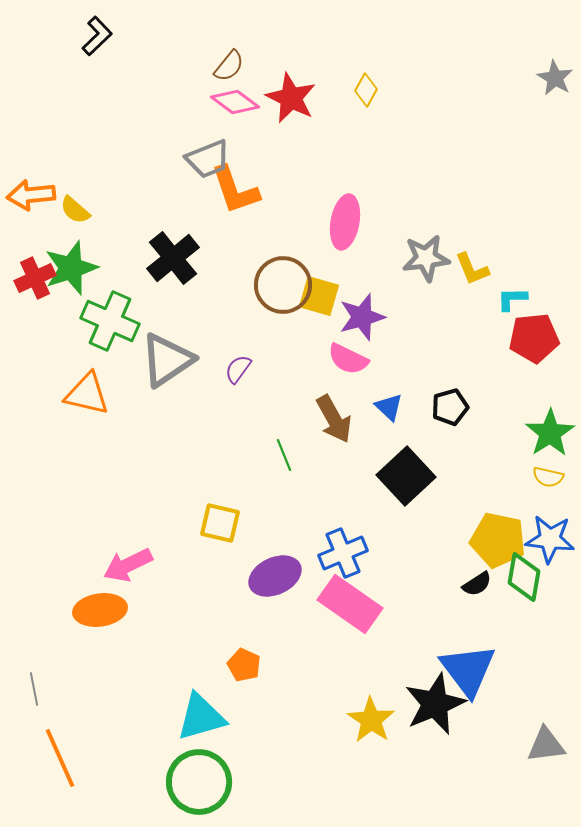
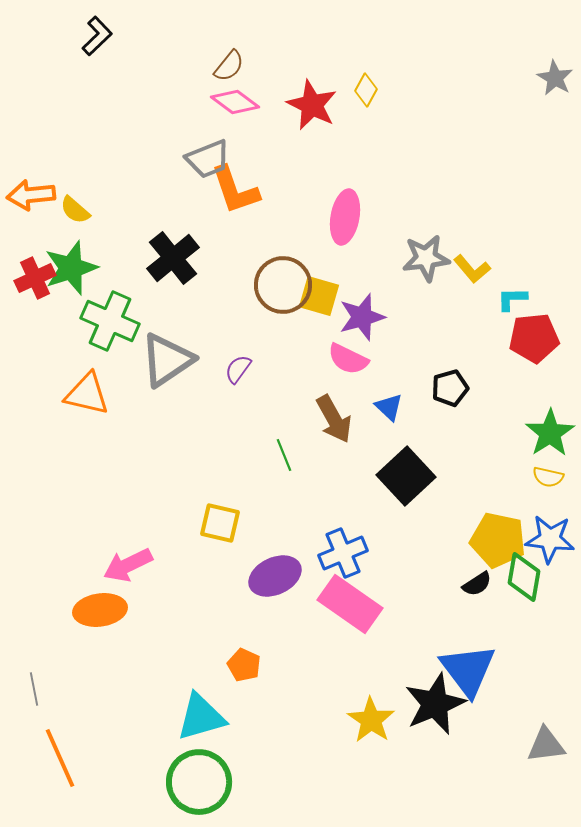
red star at (291, 98): moved 21 px right, 7 px down
pink ellipse at (345, 222): moved 5 px up
yellow L-shape at (472, 269): rotated 18 degrees counterclockwise
black pentagon at (450, 407): moved 19 px up
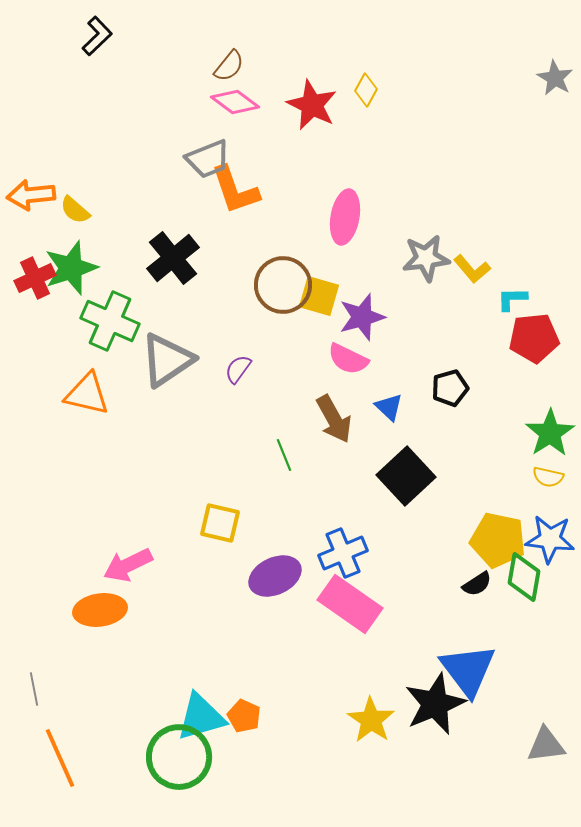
orange pentagon at (244, 665): moved 51 px down
green circle at (199, 782): moved 20 px left, 25 px up
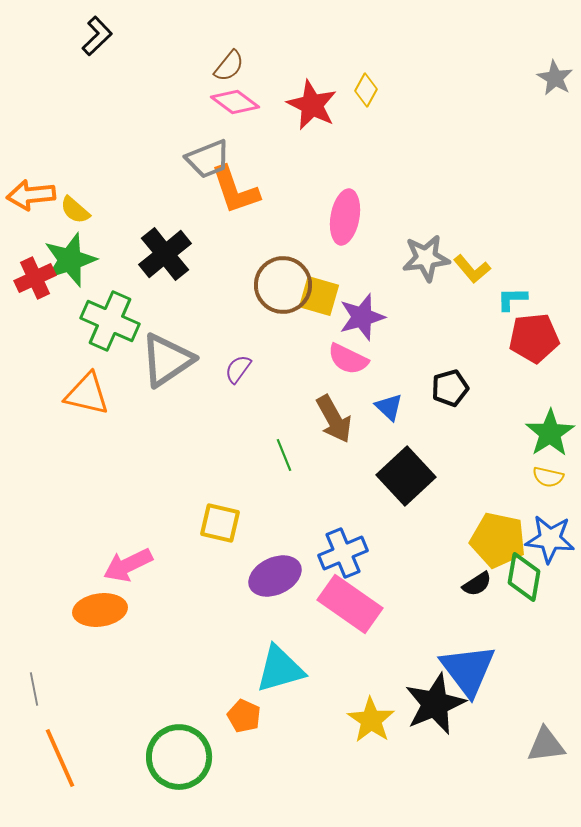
black cross at (173, 258): moved 8 px left, 4 px up
green star at (71, 268): moved 1 px left, 8 px up
cyan triangle at (201, 717): moved 79 px right, 48 px up
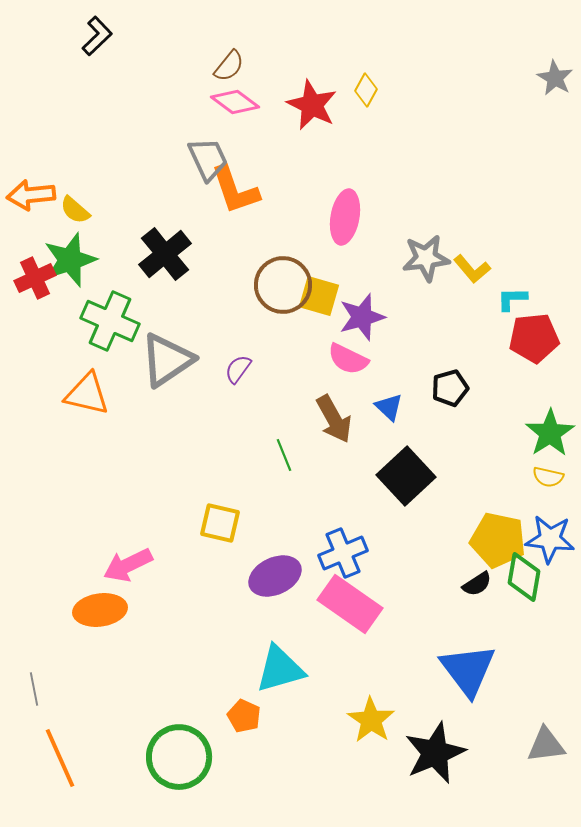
gray trapezoid at (208, 159): rotated 93 degrees counterclockwise
black star at (435, 704): moved 49 px down
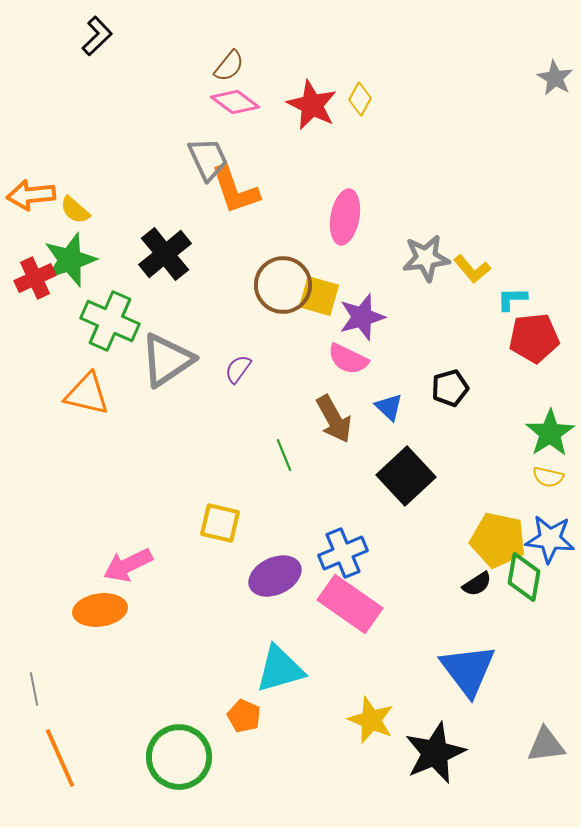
yellow diamond at (366, 90): moved 6 px left, 9 px down
yellow star at (371, 720): rotated 12 degrees counterclockwise
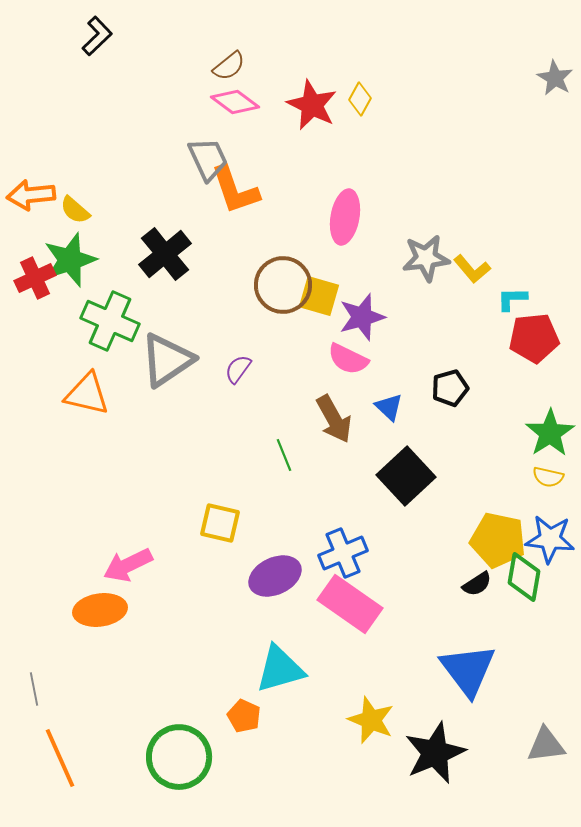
brown semicircle at (229, 66): rotated 12 degrees clockwise
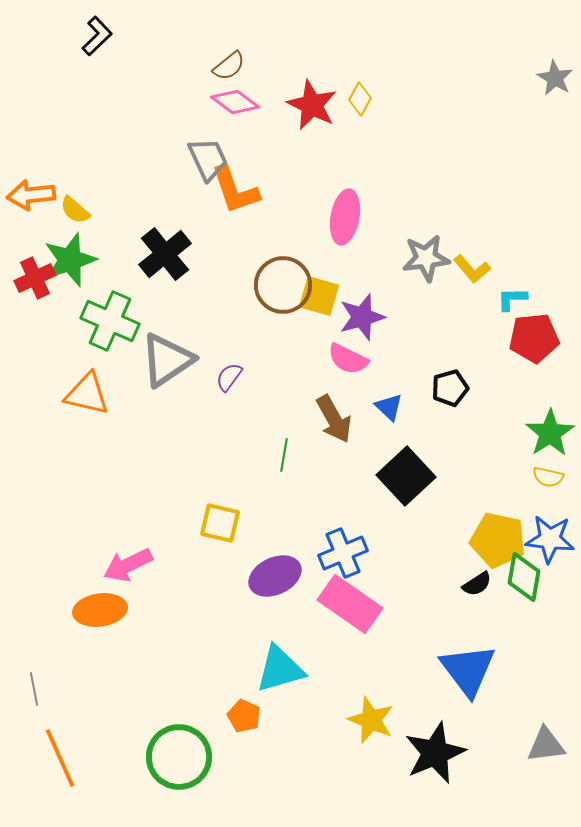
purple semicircle at (238, 369): moved 9 px left, 8 px down
green line at (284, 455): rotated 32 degrees clockwise
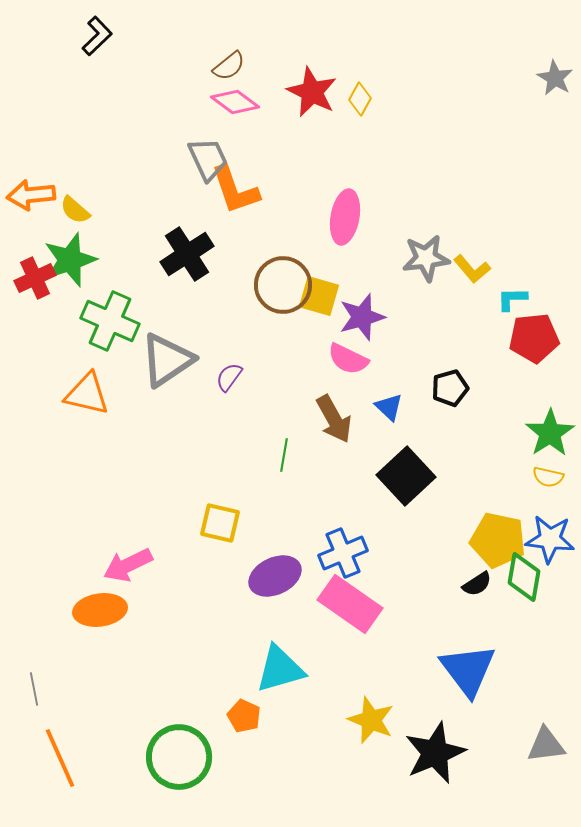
red star at (312, 105): moved 13 px up
black cross at (165, 254): moved 22 px right; rotated 6 degrees clockwise
